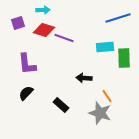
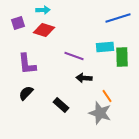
purple line: moved 10 px right, 18 px down
green rectangle: moved 2 px left, 1 px up
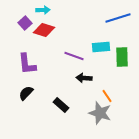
purple square: moved 7 px right; rotated 24 degrees counterclockwise
cyan rectangle: moved 4 px left
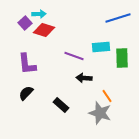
cyan arrow: moved 4 px left, 4 px down
green rectangle: moved 1 px down
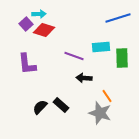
purple square: moved 1 px right, 1 px down
black semicircle: moved 14 px right, 14 px down
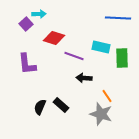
blue line: rotated 20 degrees clockwise
red diamond: moved 10 px right, 8 px down
cyan rectangle: rotated 18 degrees clockwise
black semicircle: rotated 21 degrees counterclockwise
gray star: moved 1 px right, 1 px down
